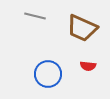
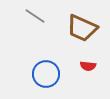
gray line: rotated 20 degrees clockwise
blue circle: moved 2 px left
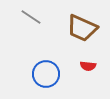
gray line: moved 4 px left, 1 px down
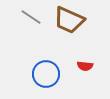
brown trapezoid: moved 13 px left, 8 px up
red semicircle: moved 3 px left
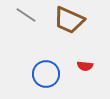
gray line: moved 5 px left, 2 px up
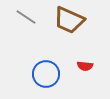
gray line: moved 2 px down
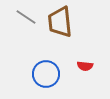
brown trapezoid: moved 9 px left, 2 px down; rotated 60 degrees clockwise
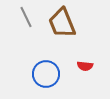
gray line: rotated 30 degrees clockwise
brown trapezoid: moved 2 px right, 1 px down; rotated 16 degrees counterclockwise
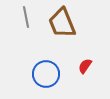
gray line: rotated 15 degrees clockwise
red semicircle: rotated 119 degrees clockwise
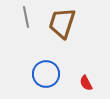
brown trapezoid: rotated 40 degrees clockwise
red semicircle: moved 1 px right, 17 px down; rotated 63 degrees counterclockwise
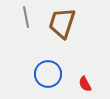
blue circle: moved 2 px right
red semicircle: moved 1 px left, 1 px down
